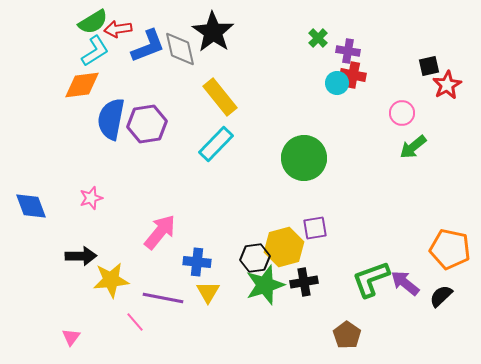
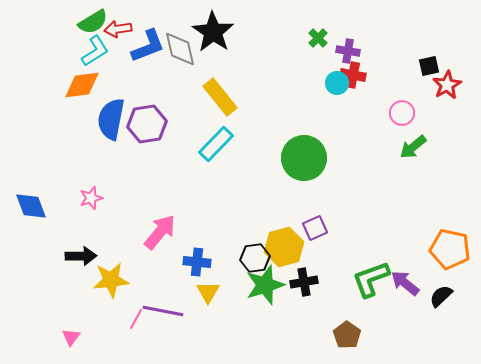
purple square: rotated 15 degrees counterclockwise
purple line: moved 13 px down
pink line: moved 1 px right, 3 px up; rotated 70 degrees clockwise
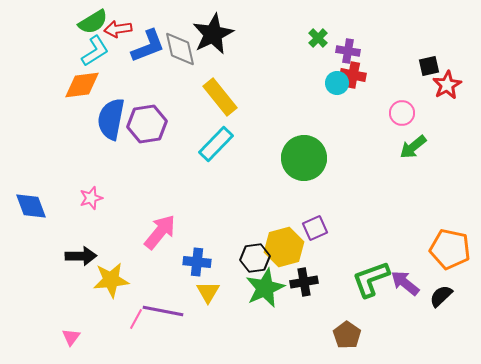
black star: moved 2 px down; rotated 12 degrees clockwise
green star: moved 3 px down; rotated 6 degrees counterclockwise
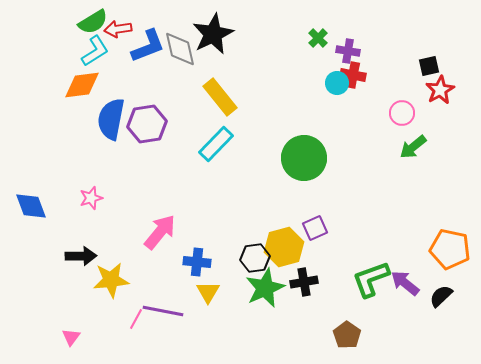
red star: moved 7 px left, 5 px down
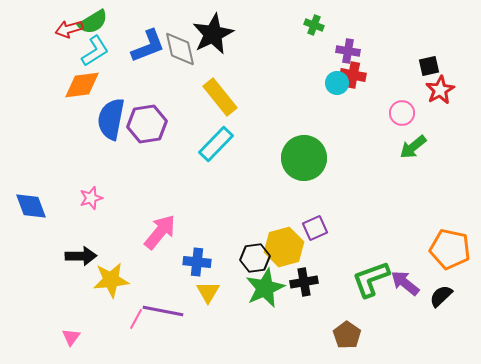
red arrow: moved 49 px left; rotated 8 degrees counterclockwise
green cross: moved 4 px left, 13 px up; rotated 24 degrees counterclockwise
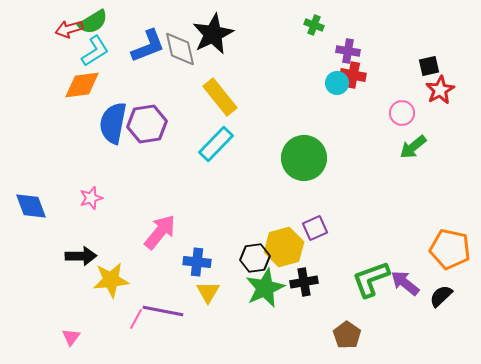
blue semicircle: moved 2 px right, 4 px down
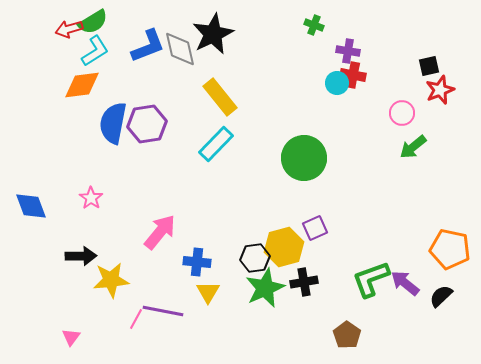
red star: rotated 8 degrees clockwise
pink star: rotated 20 degrees counterclockwise
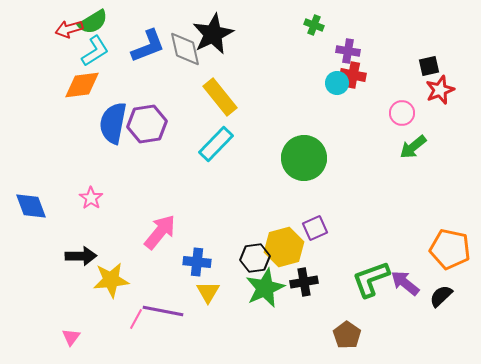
gray diamond: moved 5 px right
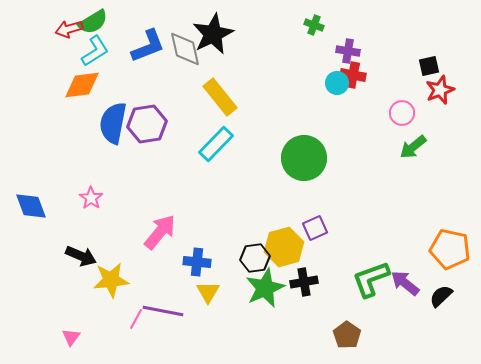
black arrow: rotated 24 degrees clockwise
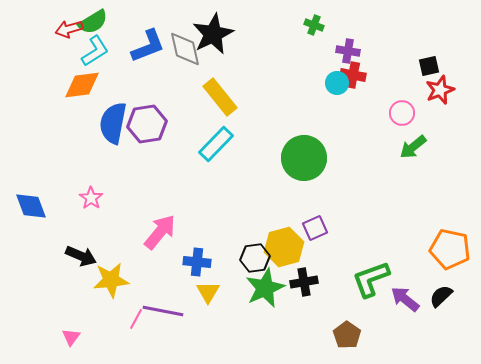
purple arrow: moved 16 px down
